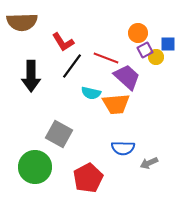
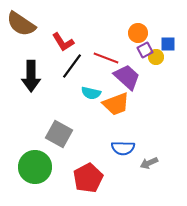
brown semicircle: moved 1 px left, 2 px down; rotated 36 degrees clockwise
orange trapezoid: rotated 16 degrees counterclockwise
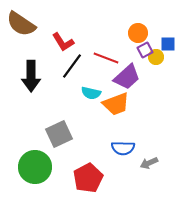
purple trapezoid: rotated 96 degrees clockwise
gray square: rotated 36 degrees clockwise
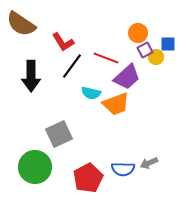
blue semicircle: moved 21 px down
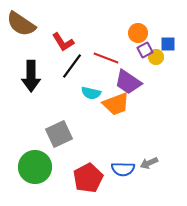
purple trapezoid: moved 1 px right, 5 px down; rotated 76 degrees clockwise
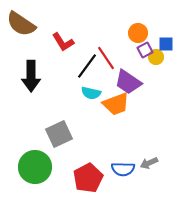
blue square: moved 2 px left
red line: rotated 35 degrees clockwise
black line: moved 15 px right
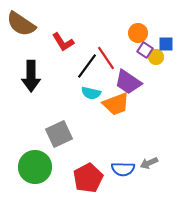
purple square: rotated 28 degrees counterclockwise
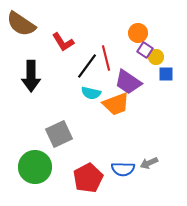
blue square: moved 30 px down
red line: rotated 20 degrees clockwise
